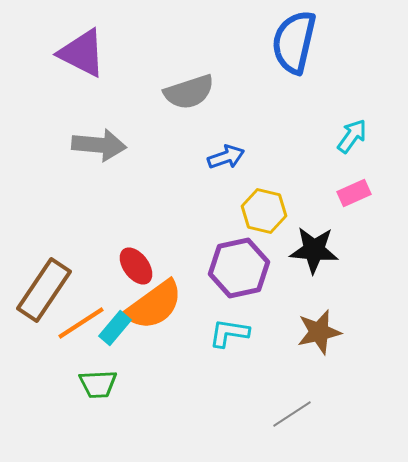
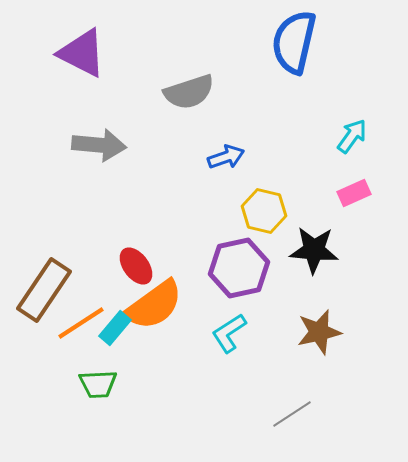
cyan L-shape: rotated 42 degrees counterclockwise
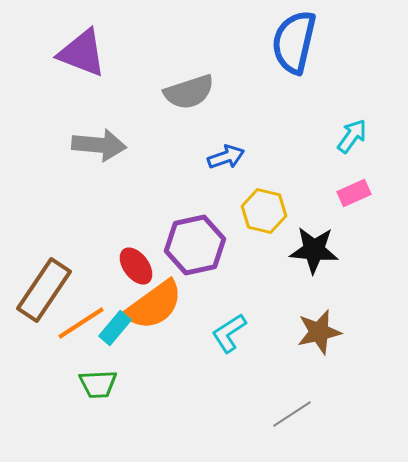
purple triangle: rotated 6 degrees counterclockwise
purple hexagon: moved 44 px left, 23 px up
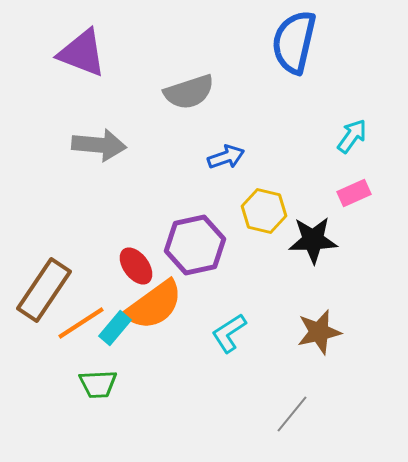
black star: moved 1 px left, 10 px up; rotated 6 degrees counterclockwise
gray line: rotated 18 degrees counterclockwise
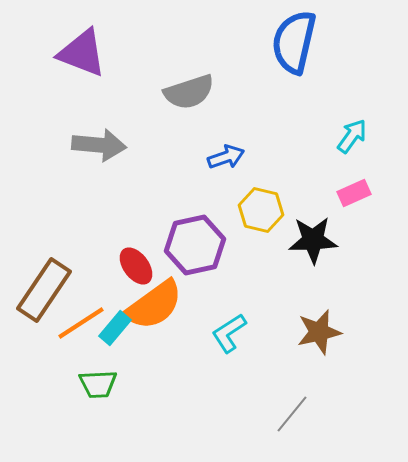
yellow hexagon: moved 3 px left, 1 px up
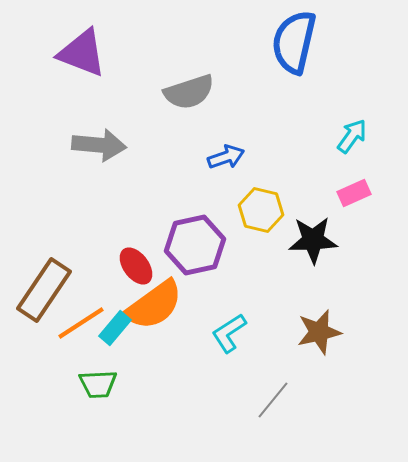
gray line: moved 19 px left, 14 px up
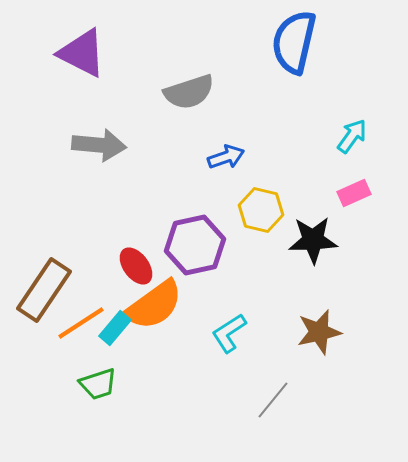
purple triangle: rotated 6 degrees clockwise
green trapezoid: rotated 15 degrees counterclockwise
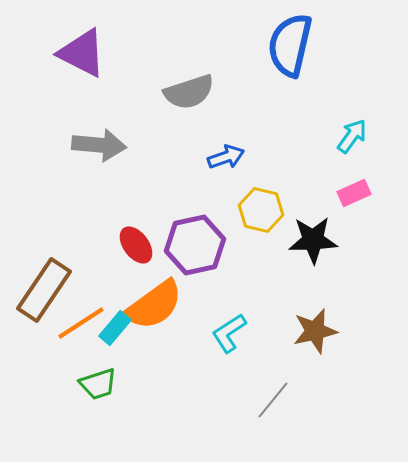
blue semicircle: moved 4 px left, 3 px down
red ellipse: moved 21 px up
brown star: moved 4 px left, 1 px up
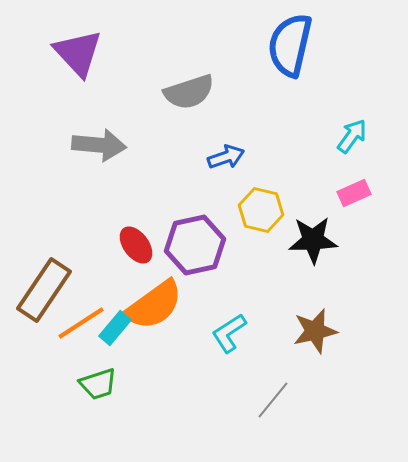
purple triangle: moved 4 px left; rotated 20 degrees clockwise
